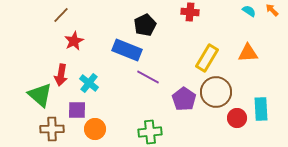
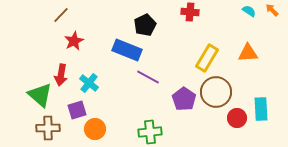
purple square: rotated 18 degrees counterclockwise
brown cross: moved 4 px left, 1 px up
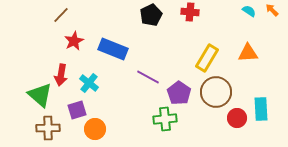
black pentagon: moved 6 px right, 10 px up
blue rectangle: moved 14 px left, 1 px up
purple pentagon: moved 5 px left, 6 px up
green cross: moved 15 px right, 13 px up
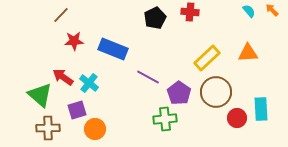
cyan semicircle: rotated 16 degrees clockwise
black pentagon: moved 4 px right, 3 px down
red star: rotated 24 degrees clockwise
yellow rectangle: rotated 16 degrees clockwise
red arrow: moved 2 px right, 2 px down; rotated 115 degrees clockwise
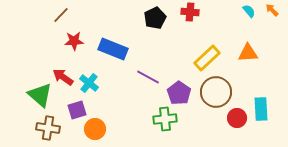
brown cross: rotated 10 degrees clockwise
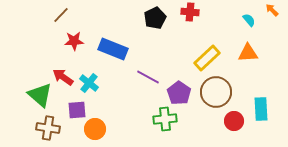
cyan semicircle: moved 9 px down
purple square: rotated 12 degrees clockwise
red circle: moved 3 px left, 3 px down
